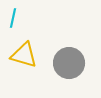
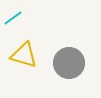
cyan line: rotated 42 degrees clockwise
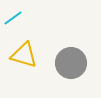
gray circle: moved 2 px right
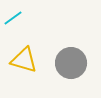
yellow triangle: moved 5 px down
